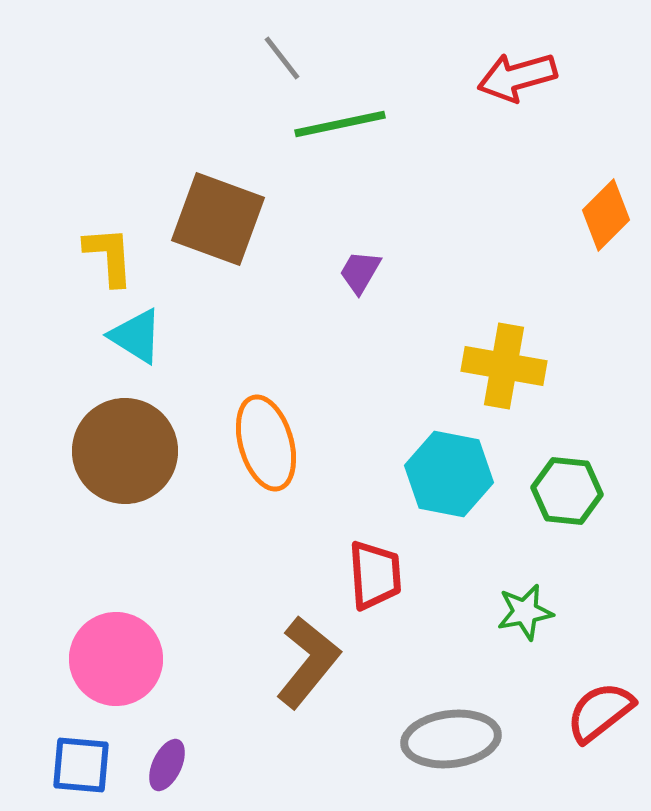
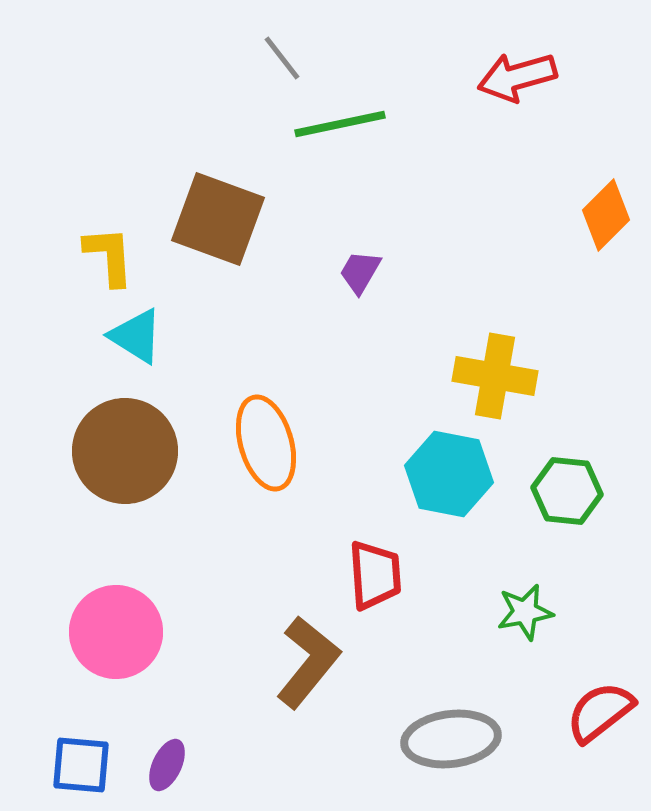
yellow cross: moved 9 px left, 10 px down
pink circle: moved 27 px up
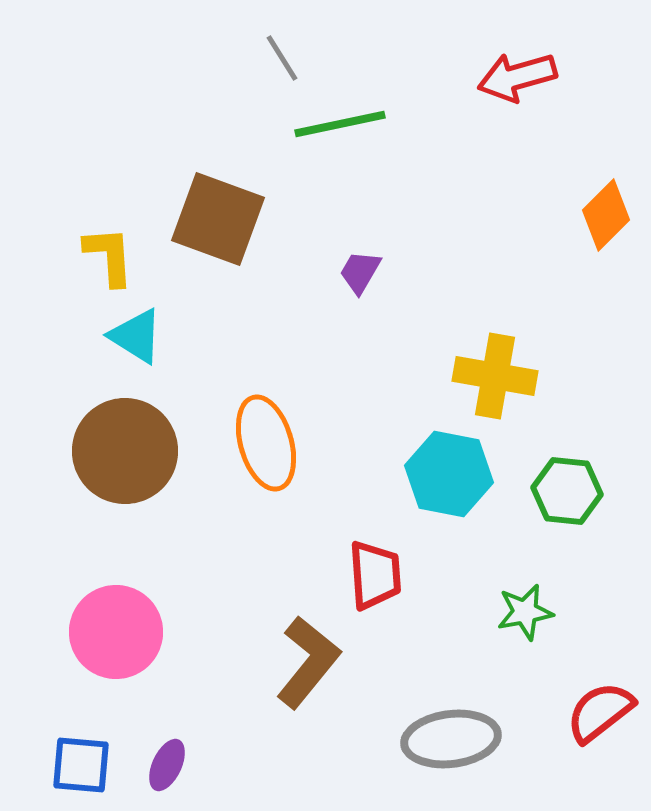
gray line: rotated 6 degrees clockwise
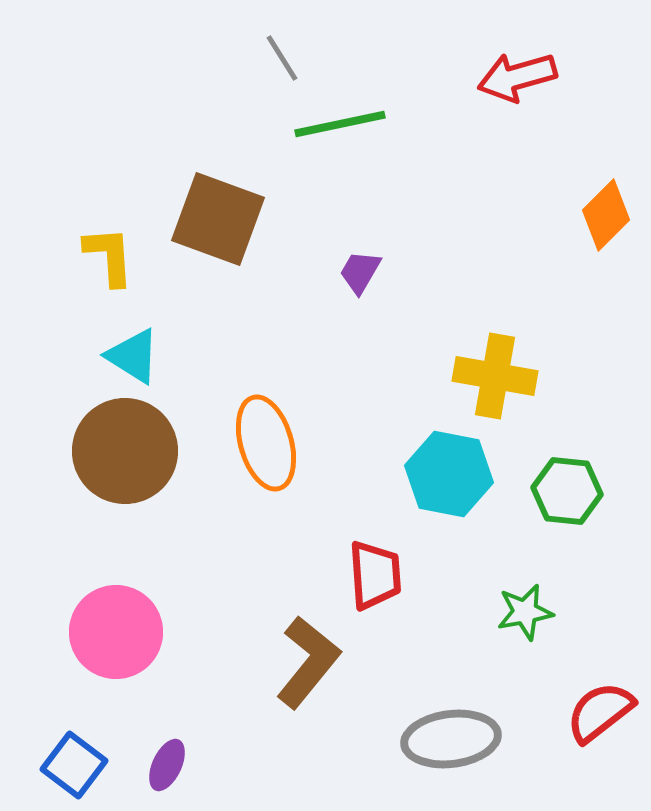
cyan triangle: moved 3 px left, 20 px down
blue square: moved 7 px left; rotated 32 degrees clockwise
